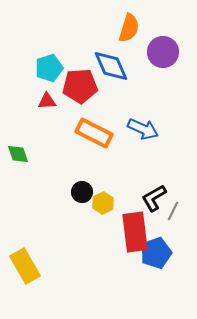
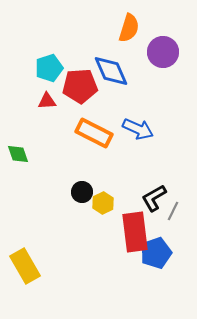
blue diamond: moved 5 px down
blue arrow: moved 5 px left
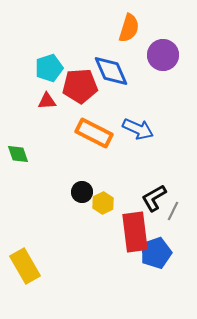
purple circle: moved 3 px down
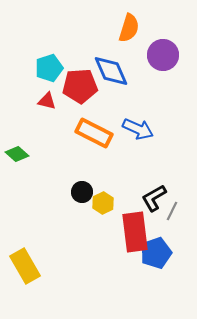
red triangle: rotated 18 degrees clockwise
green diamond: moved 1 px left; rotated 30 degrees counterclockwise
gray line: moved 1 px left
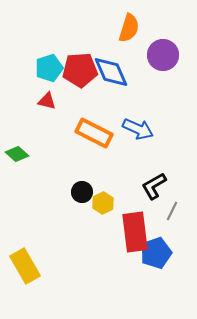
blue diamond: moved 1 px down
red pentagon: moved 16 px up
black L-shape: moved 12 px up
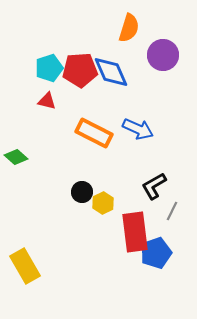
green diamond: moved 1 px left, 3 px down
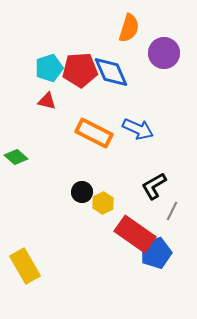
purple circle: moved 1 px right, 2 px up
red rectangle: moved 2 px down; rotated 48 degrees counterclockwise
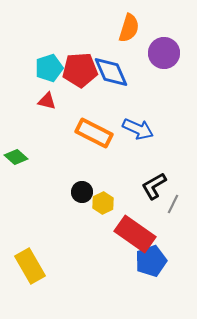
gray line: moved 1 px right, 7 px up
blue pentagon: moved 5 px left, 8 px down
yellow rectangle: moved 5 px right
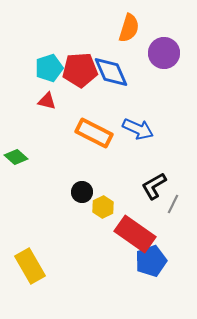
yellow hexagon: moved 4 px down
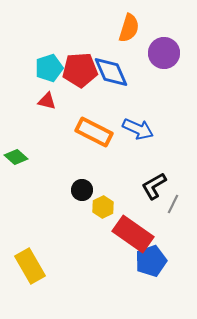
orange rectangle: moved 1 px up
black circle: moved 2 px up
red rectangle: moved 2 px left
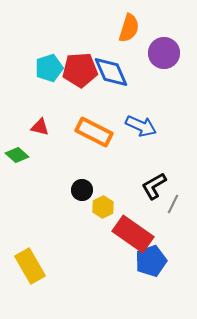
red triangle: moved 7 px left, 26 px down
blue arrow: moved 3 px right, 3 px up
green diamond: moved 1 px right, 2 px up
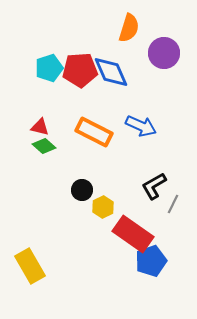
green diamond: moved 27 px right, 9 px up
